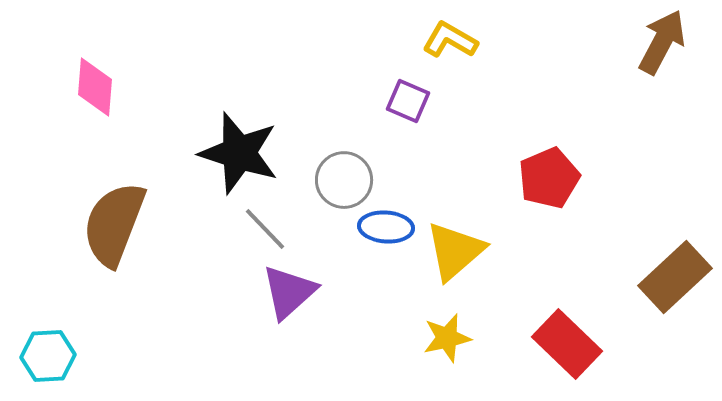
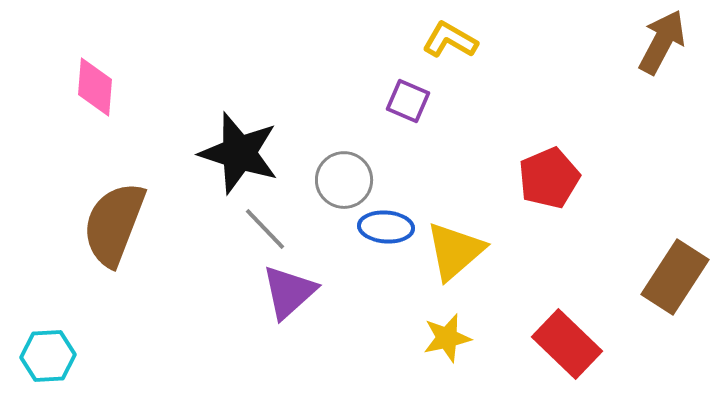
brown rectangle: rotated 14 degrees counterclockwise
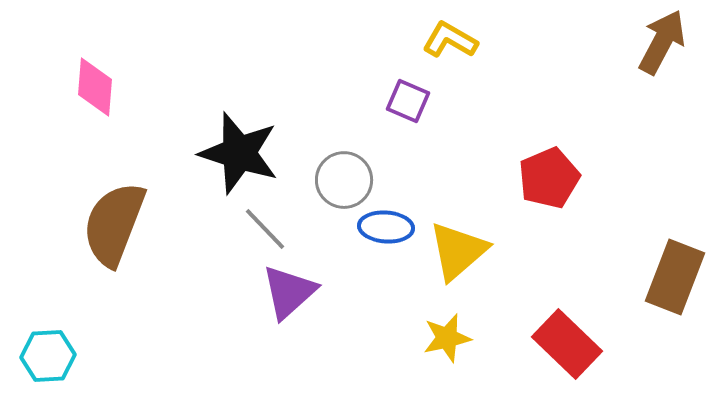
yellow triangle: moved 3 px right
brown rectangle: rotated 12 degrees counterclockwise
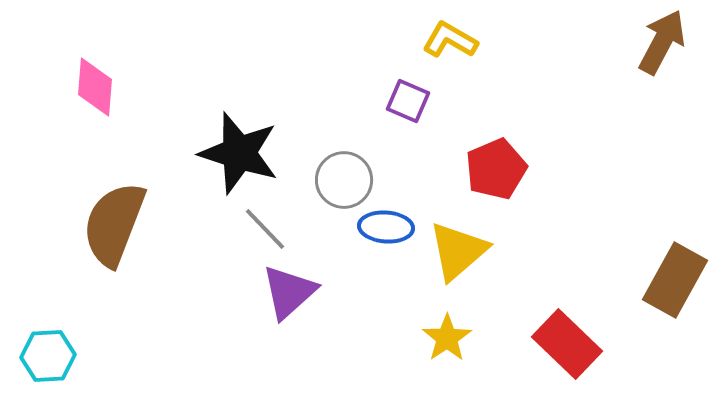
red pentagon: moved 53 px left, 9 px up
brown rectangle: moved 3 px down; rotated 8 degrees clockwise
yellow star: rotated 21 degrees counterclockwise
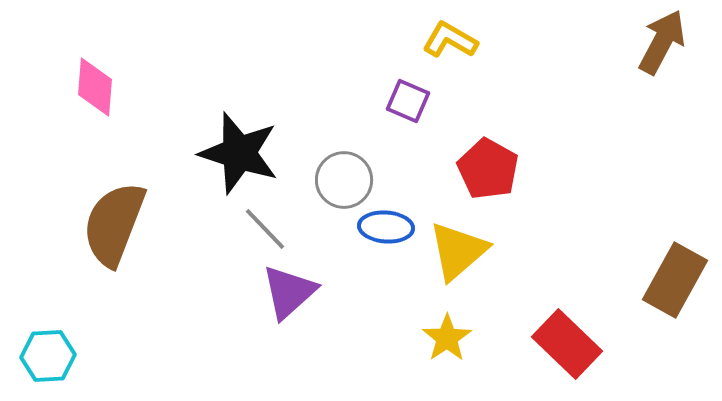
red pentagon: moved 8 px left; rotated 20 degrees counterclockwise
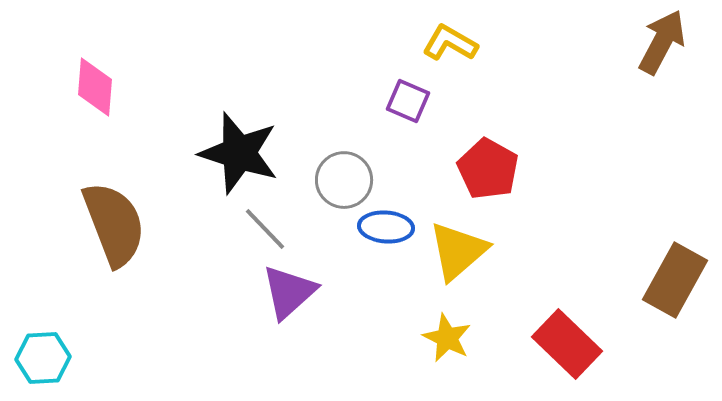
yellow L-shape: moved 3 px down
brown semicircle: rotated 138 degrees clockwise
yellow star: rotated 12 degrees counterclockwise
cyan hexagon: moved 5 px left, 2 px down
